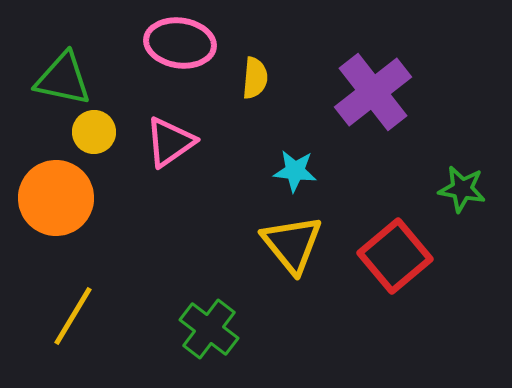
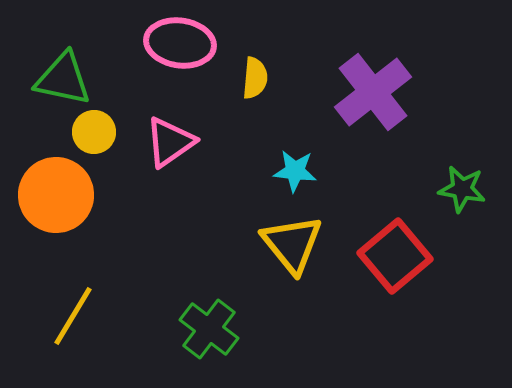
orange circle: moved 3 px up
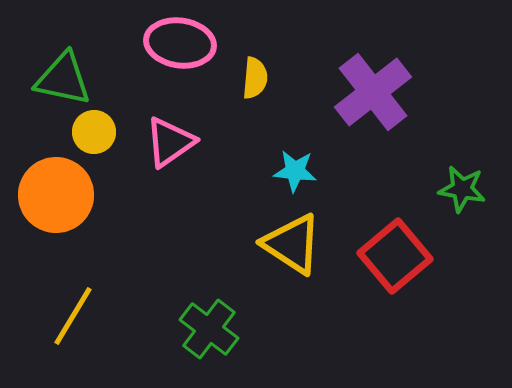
yellow triangle: rotated 18 degrees counterclockwise
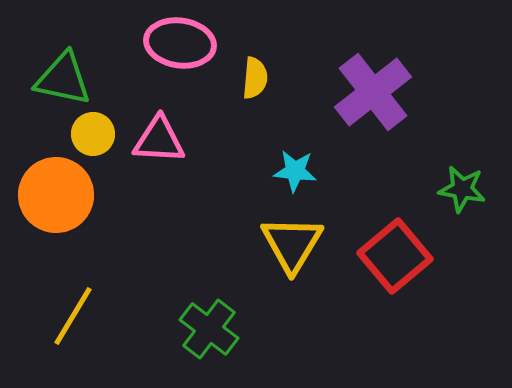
yellow circle: moved 1 px left, 2 px down
pink triangle: moved 11 px left, 2 px up; rotated 38 degrees clockwise
yellow triangle: rotated 28 degrees clockwise
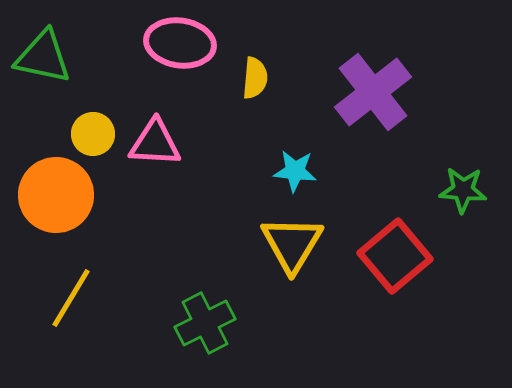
green triangle: moved 20 px left, 22 px up
pink triangle: moved 4 px left, 3 px down
green star: moved 1 px right, 1 px down; rotated 6 degrees counterclockwise
yellow line: moved 2 px left, 18 px up
green cross: moved 4 px left, 6 px up; rotated 26 degrees clockwise
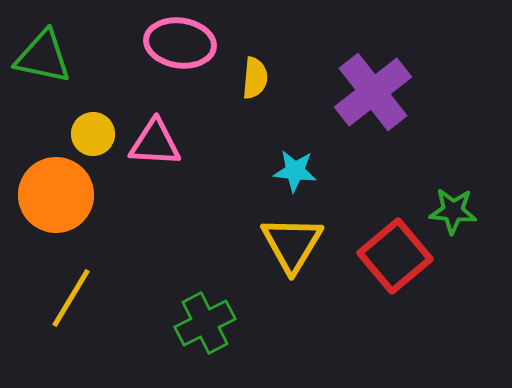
green star: moved 10 px left, 21 px down
